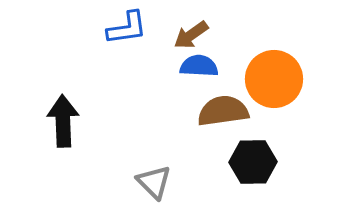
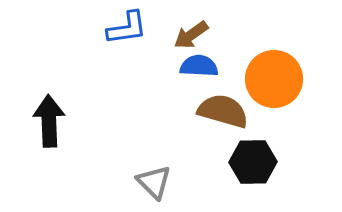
brown semicircle: rotated 24 degrees clockwise
black arrow: moved 14 px left
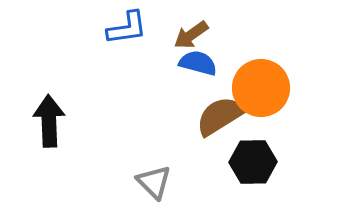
blue semicircle: moved 1 px left, 3 px up; rotated 12 degrees clockwise
orange circle: moved 13 px left, 9 px down
brown semicircle: moved 3 px left, 5 px down; rotated 48 degrees counterclockwise
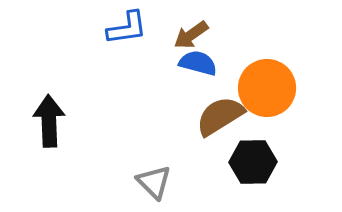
orange circle: moved 6 px right
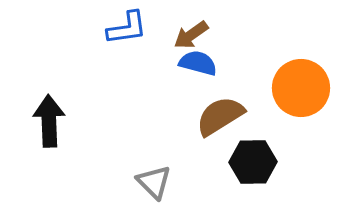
orange circle: moved 34 px right
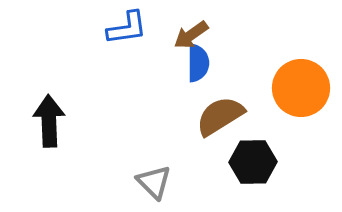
blue semicircle: rotated 75 degrees clockwise
